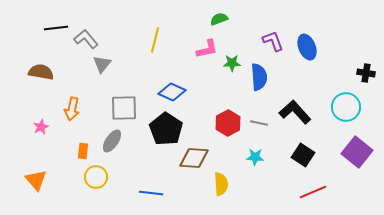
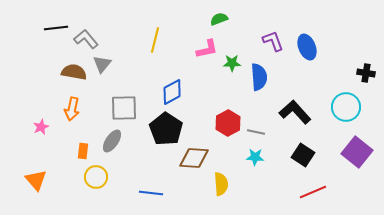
brown semicircle: moved 33 px right
blue diamond: rotated 52 degrees counterclockwise
gray line: moved 3 px left, 9 px down
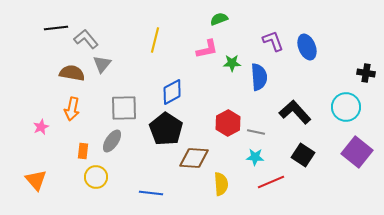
brown semicircle: moved 2 px left, 1 px down
red line: moved 42 px left, 10 px up
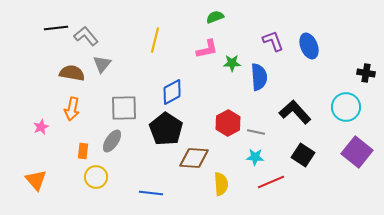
green semicircle: moved 4 px left, 2 px up
gray L-shape: moved 3 px up
blue ellipse: moved 2 px right, 1 px up
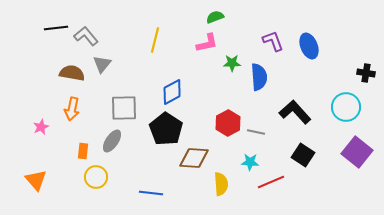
pink L-shape: moved 6 px up
cyan star: moved 5 px left, 5 px down
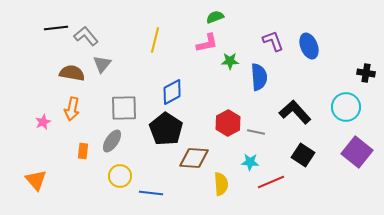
green star: moved 2 px left, 2 px up
pink star: moved 2 px right, 5 px up
yellow circle: moved 24 px right, 1 px up
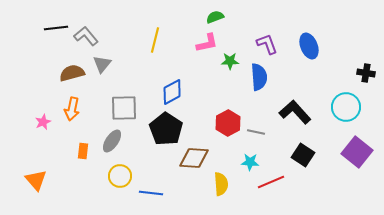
purple L-shape: moved 6 px left, 3 px down
brown semicircle: rotated 25 degrees counterclockwise
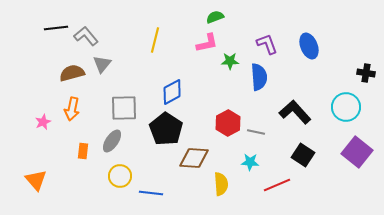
red line: moved 6 px right, 3 px down
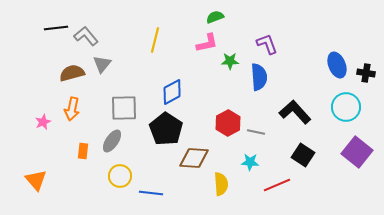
blue ellipse: moved 28 px right, 19 px down
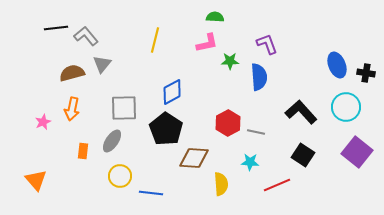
green semicircle: rotated 24 degrees clockwise
black L-shape: moved 6 px right
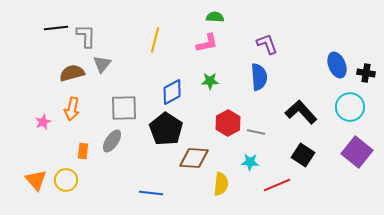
gray L-shape: rotated 40 degrees clockwise
green star: moved 20 px left, 20 px down
cyan circle: moved 4 px right
yellow circle: moved 54 px left, 4 px down
yellow semicircle: rotated 10 degrees clockwise
